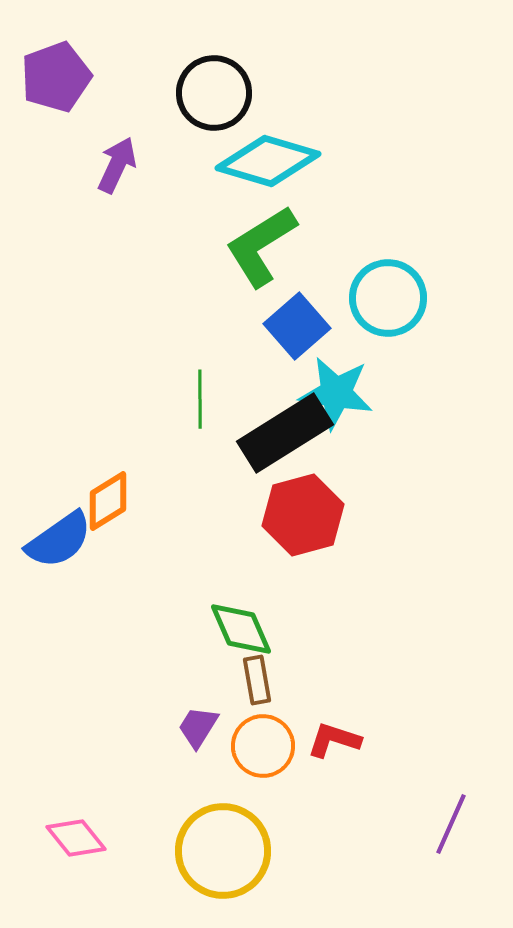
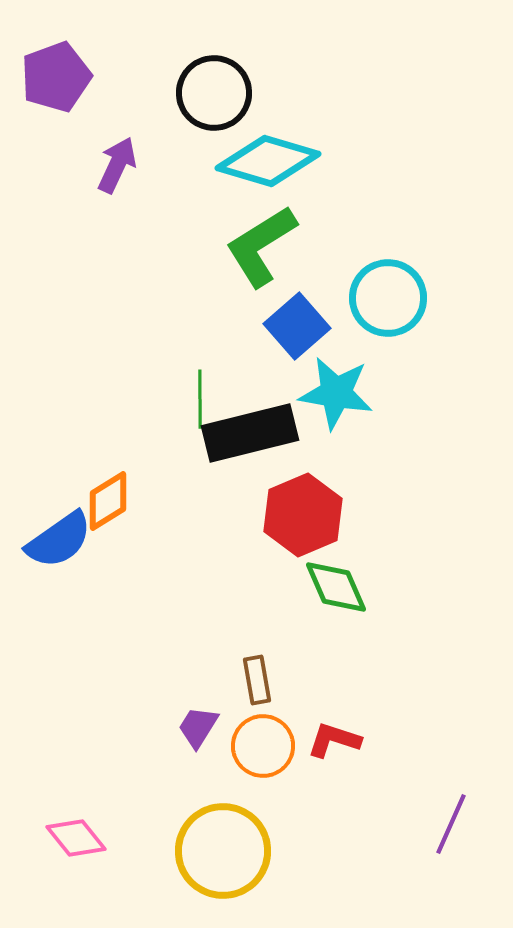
black rectangle: moved 35 px left; rotated 18 degrees clockwise
red hexagon: rotated 8 degrees counterclockwise
green diamond: moved 95 px right, 42 px up
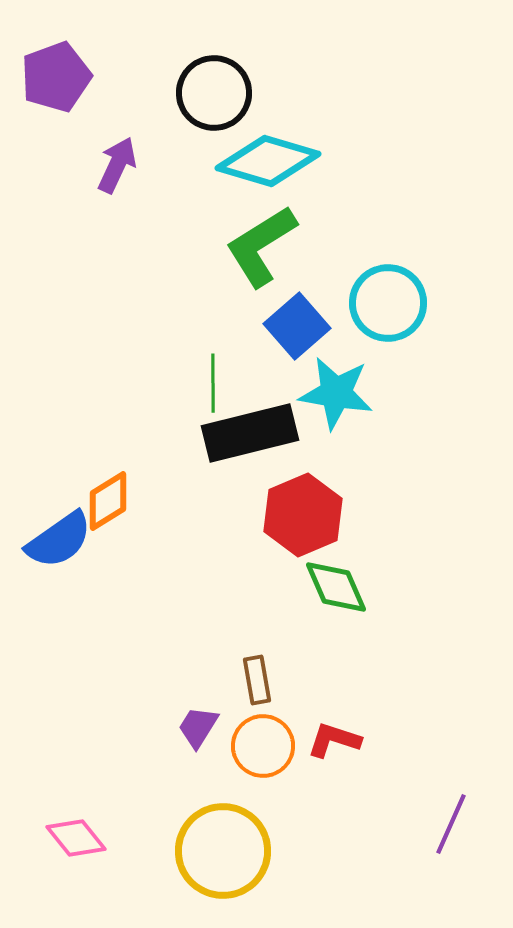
cyan circle: moved 5 px down
green line: moved 13 px right, 16 px up
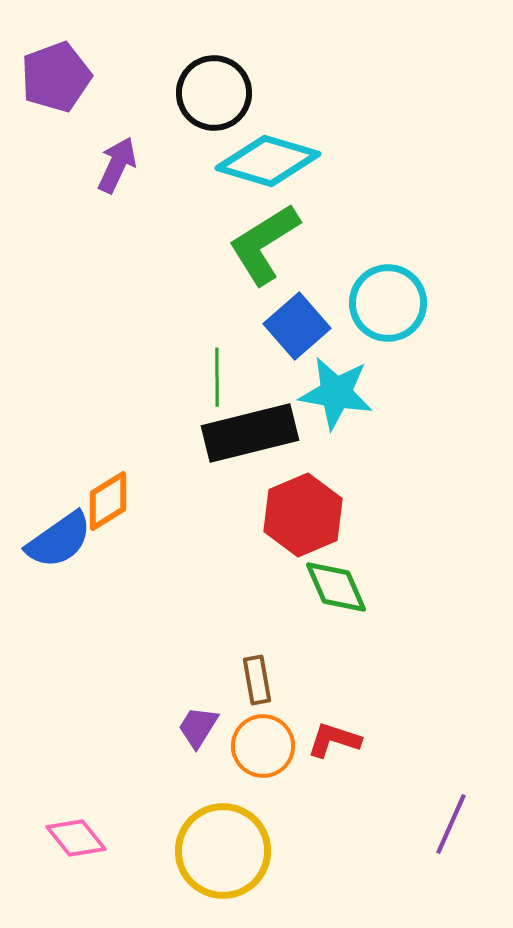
green L-shape: moved 3 px right, 2 px up
green line: moved 4 px right, 6 px up
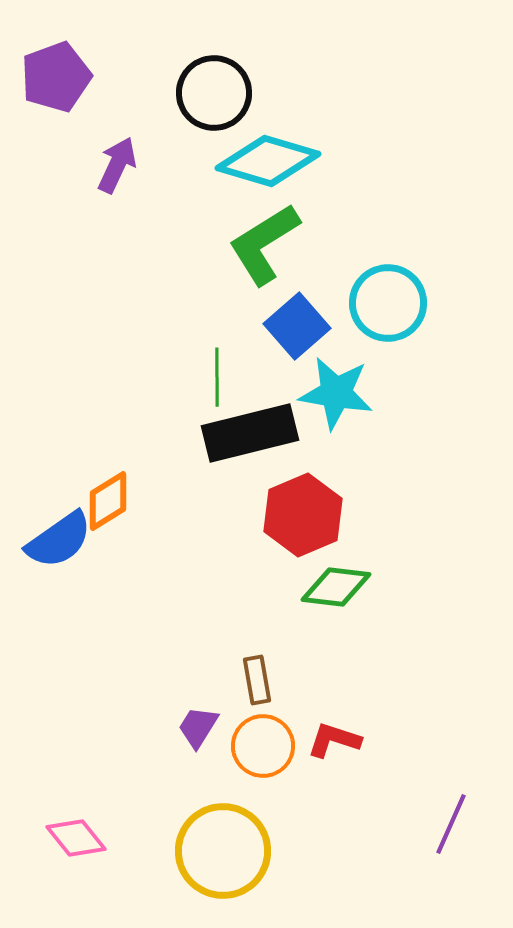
green diamond: rotated 60 degrees counterclockwise
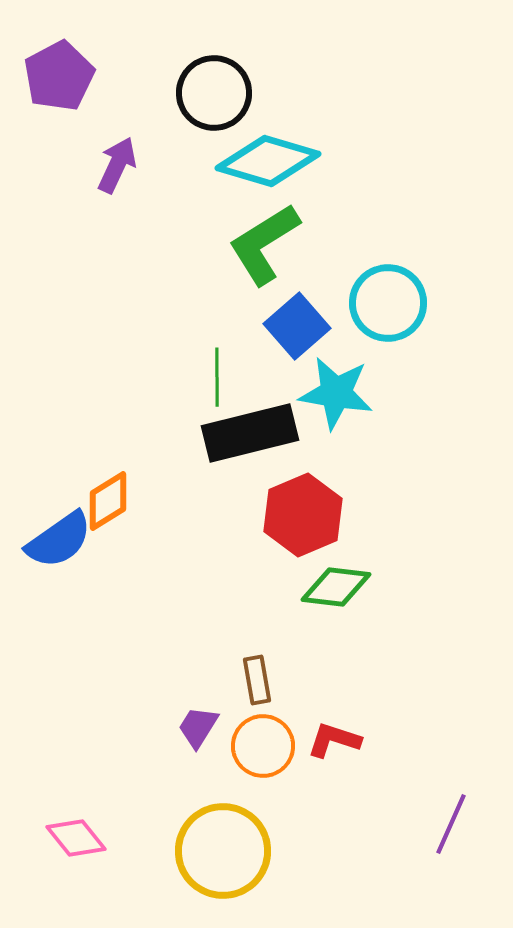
purple pentagon: moved 3 px right, 1 px up; rotated 8 degrees counterclockwise
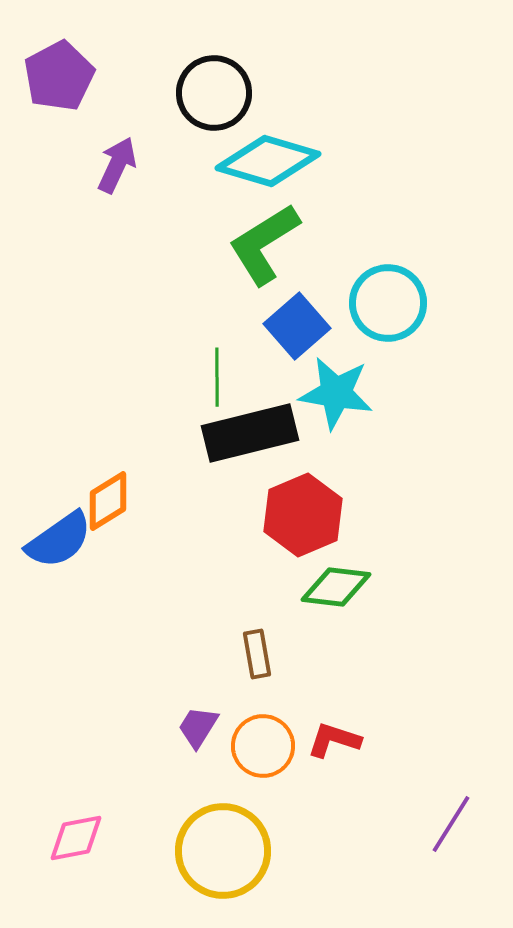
brown rectangle: moved 26 px up
purple line: rotated 8 degrees clockwise
pink diamond: rotated 62 degrees counterclockwise
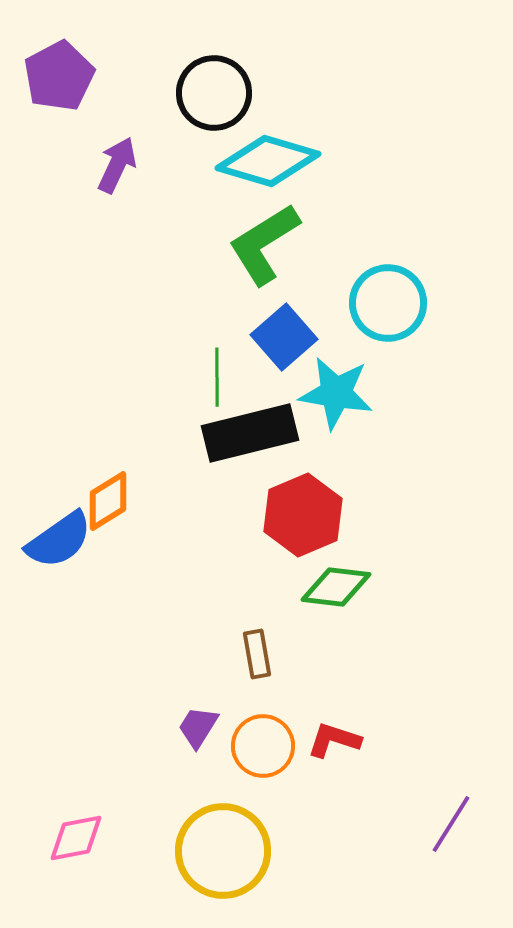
blue square: moved 13 px left, 11 px down
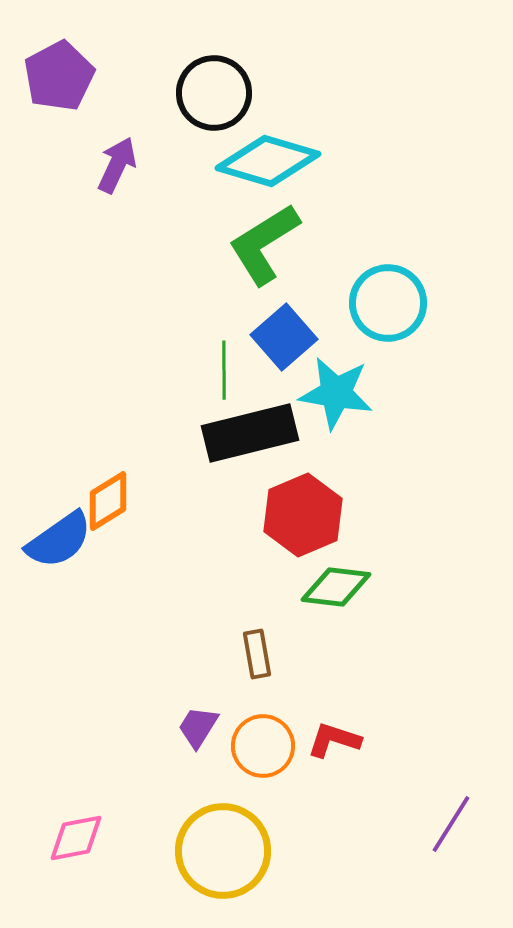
green line: moved 7 px right, 7 px up
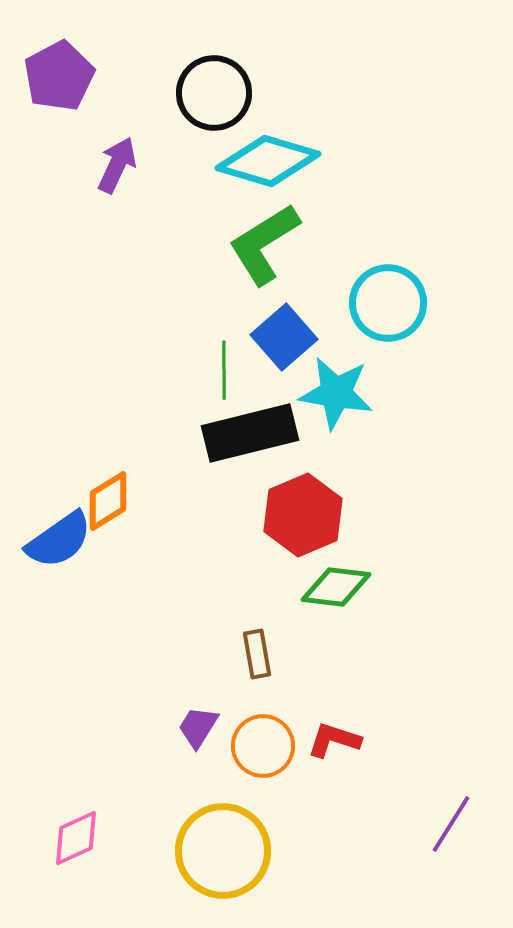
pink diamond: rotated 14 degrees counterclockwise
